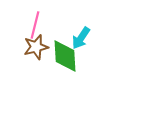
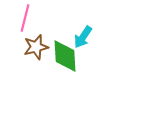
pink line: moved 10 px left, 7 px up
cyan arrow: moved 2 px right, 1 px up
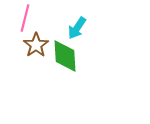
cyan arrow: moved 6 px left, 9 px up
brown star: moved 2 px up; rotated 20 degrees counterclockwise
